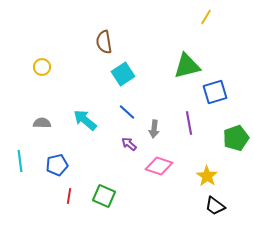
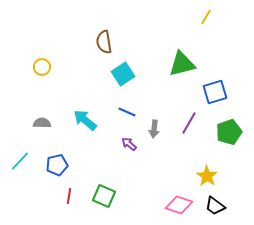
green triangle: moved 5 px left, 2 px up
blue line: rotated 18 degrees counterclockwise
purple line: rotated 40 degrees clockwise
green pentagon: moved 7 px left, 6 px up
cyan line: rotated 50 degrees clockwise
pink diamond: moved 20 px right, 39 px down
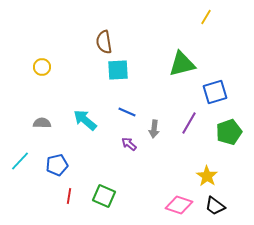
cyan square: moved 5 px left, 4 px up; rotated 30 degrees clockwise
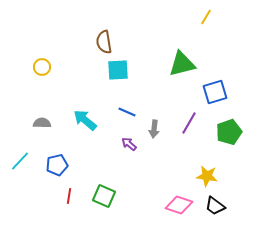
yellow star: rotated 25 degrees counterclockwise
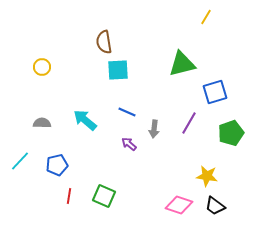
green pentagon: moved 2 px right, 1 px down
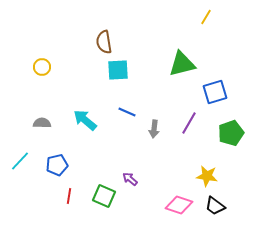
purple arrow: moved 1 px right, 35 px down
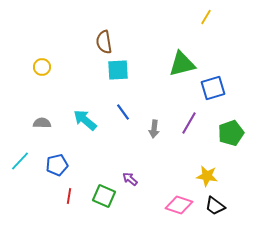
blue square: moved 2 px left, 4 px up
blue line: moved 4 px left; rotated 30 degrees clockwise
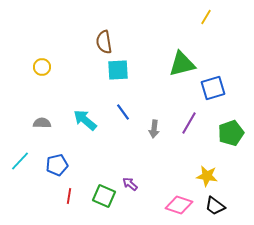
purple arrow: moved 5 px down
